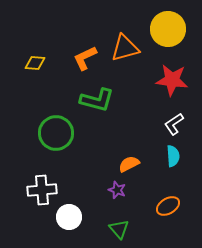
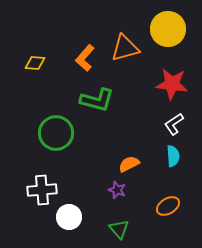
orange L-shape: rotated 24 degrees counterclockwise
red star: moved 4 px down
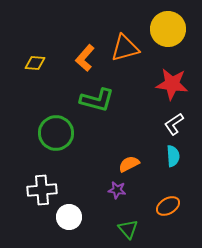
purple star: rotated 12 degrees counterclockwise
green triangle: moved 9 px right
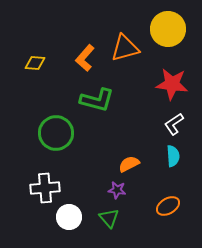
white cross: moved 3 px right, 2 px up
green triangle: moved 19 px left, 11 px up
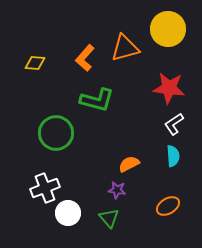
red star: moved 3 px left, 4 px down
white cross: rotated 16 degrees counterclockwise
white circle: moved 1 px left, 4 px up
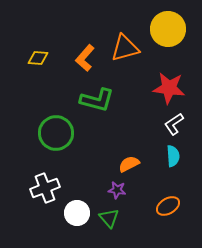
yellow diamond: moved 3 px right, 5 px up
white circle: moved 9 px right
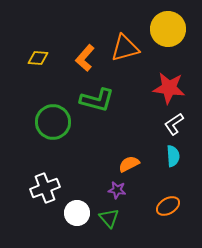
green circle: moved 3 px left, 11 px up
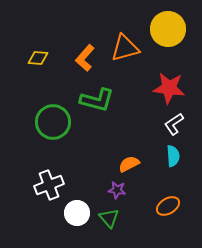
white cross: moved 4 px right, 3 px up
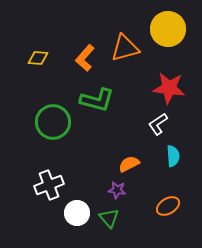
white L-shape: moved 16 px left
